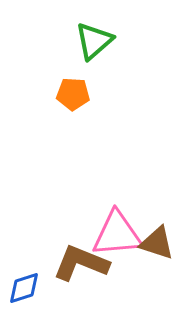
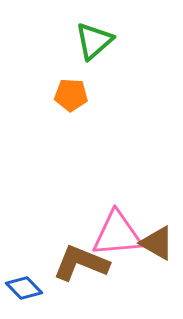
orange pentagon: moved 2 px left, 1 px down
brown triangle: rotated 12 degrees clockwise
blue diamond: rotated 63 degrees clockwise
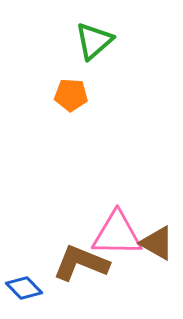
pink triangle: rotated 6 degrees clockwise
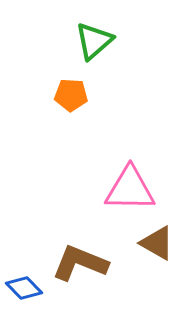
pink triangle: moved 13 px right, 45 px up
brown L-shape: moved 1 px left
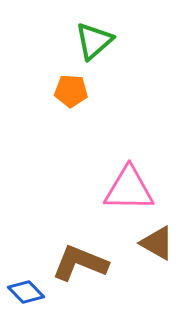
orange pentagon: moved 4 px up
pink triangle: moved 1 px left
blue diamond: moved 2 px right, 4 px down
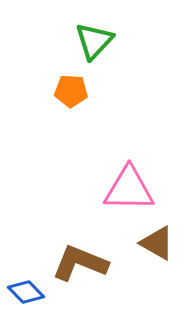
green triangle: rotated 6 degrees counterclockwise
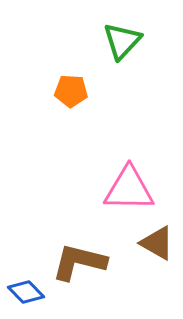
green triangle: moved 28 px right
brown L-shape: moved 1 px left, 1 px up; rotated 8 degrees counterclockwise
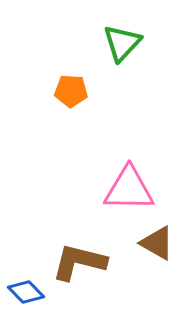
green triangle: moved 2 px down
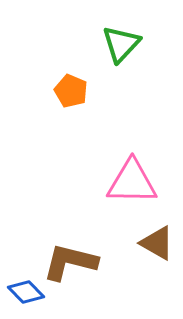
green triangle: moved 1 px left, 1 px down
orange pentagon: rotated 20 degrees clockwise
pink triangle: moved 3 px right, 7 px up
brown L-shape: moved 9 px left
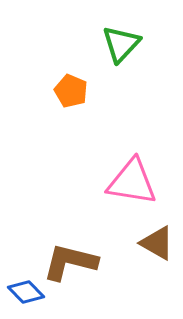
pink triangle: rotated 8 degrees clockwise
